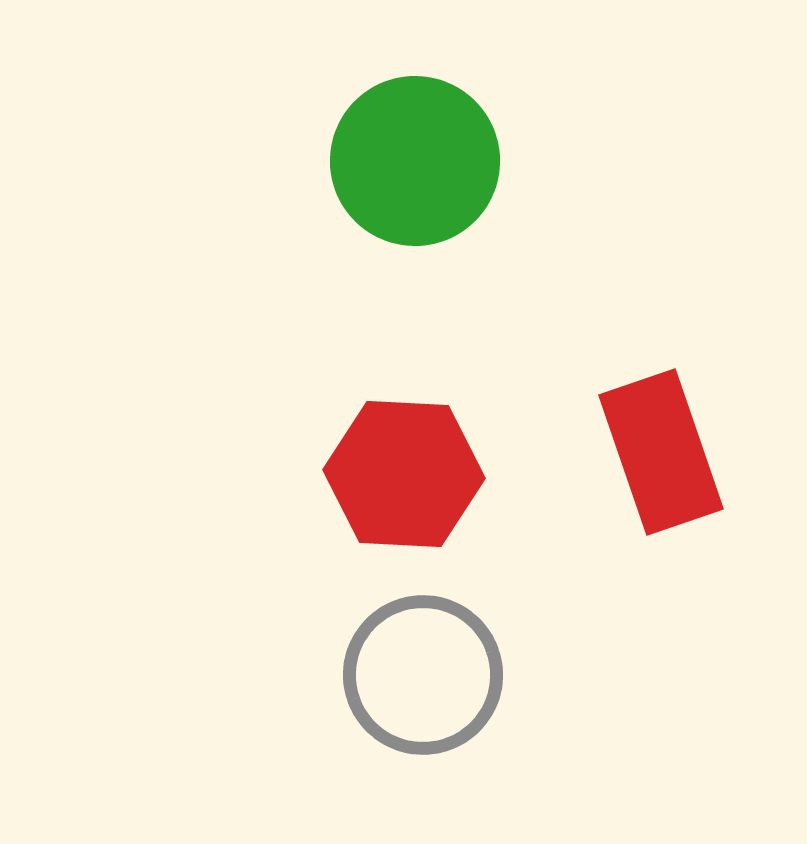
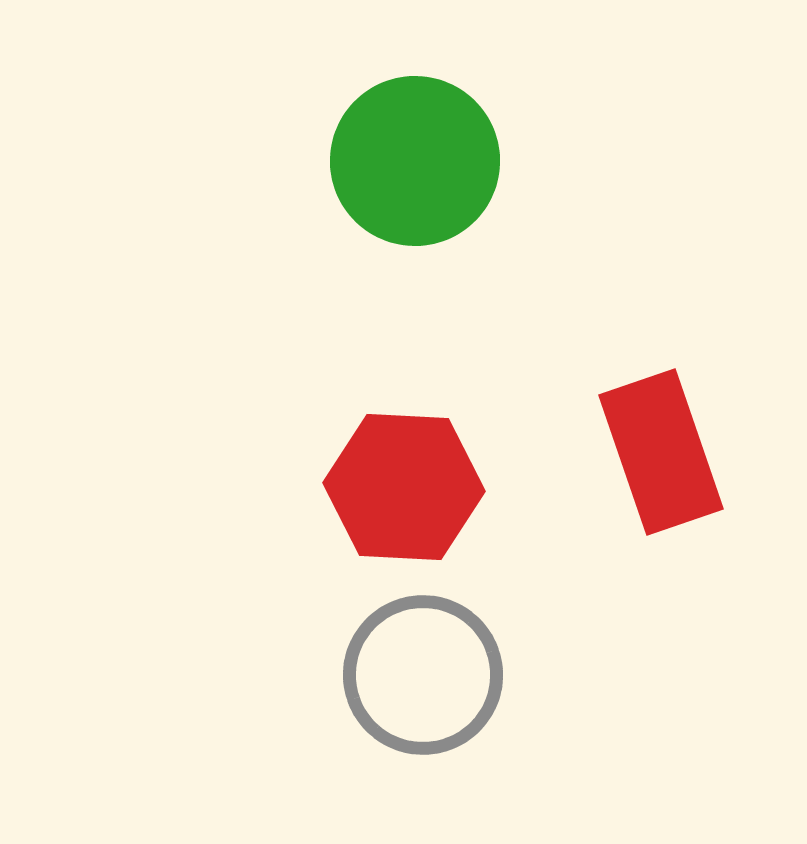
red hexagon: moved 13 px down
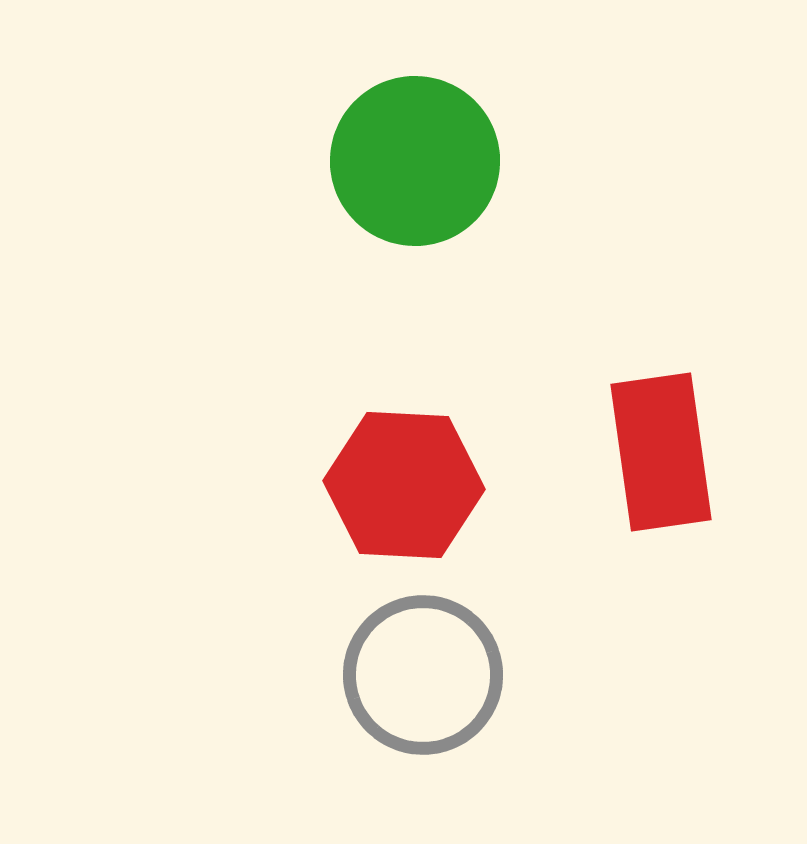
red rectangle: rotated 11 degrees clockwise
red hexagon: moved 2 px up
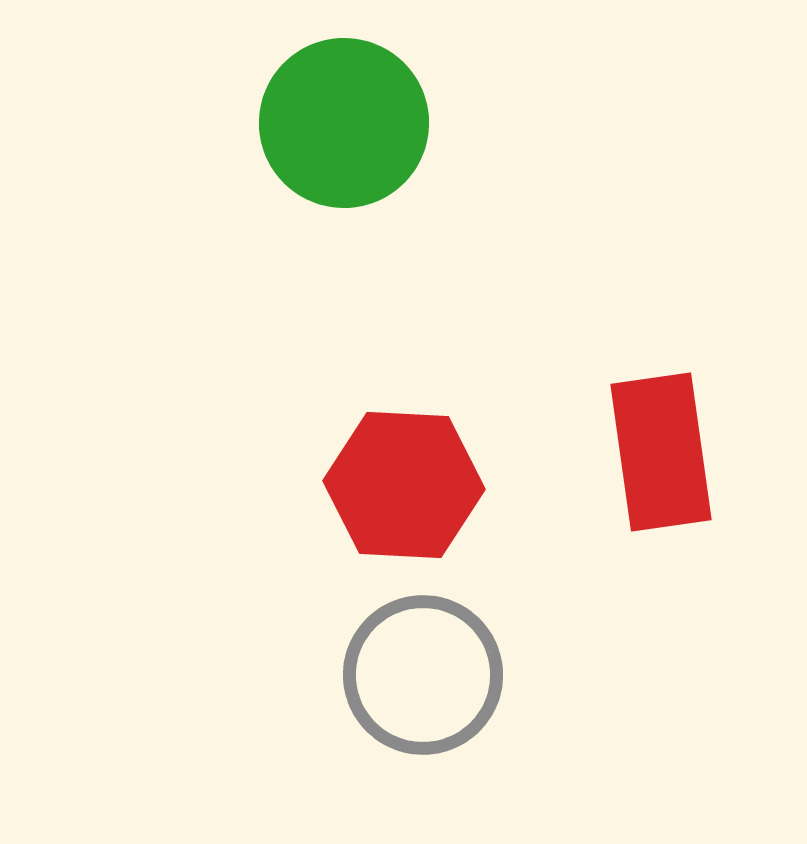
green circle: moved 71 px left, 38 px up
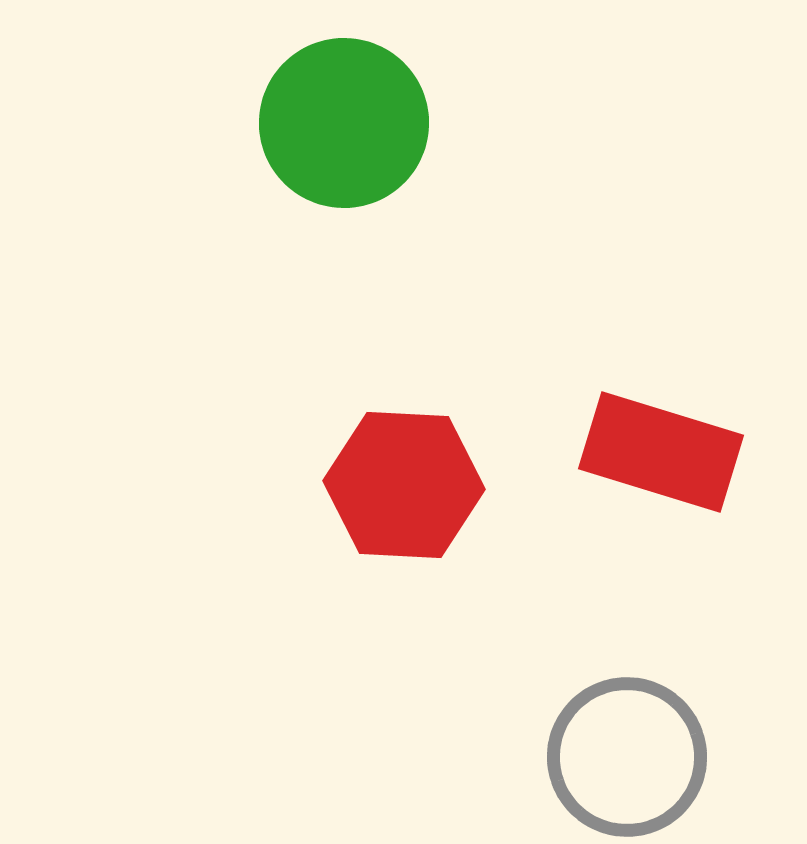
red rectangle: rotated 65 degrees counterclockwise
gray circle: moved 204 px right, 82 px down
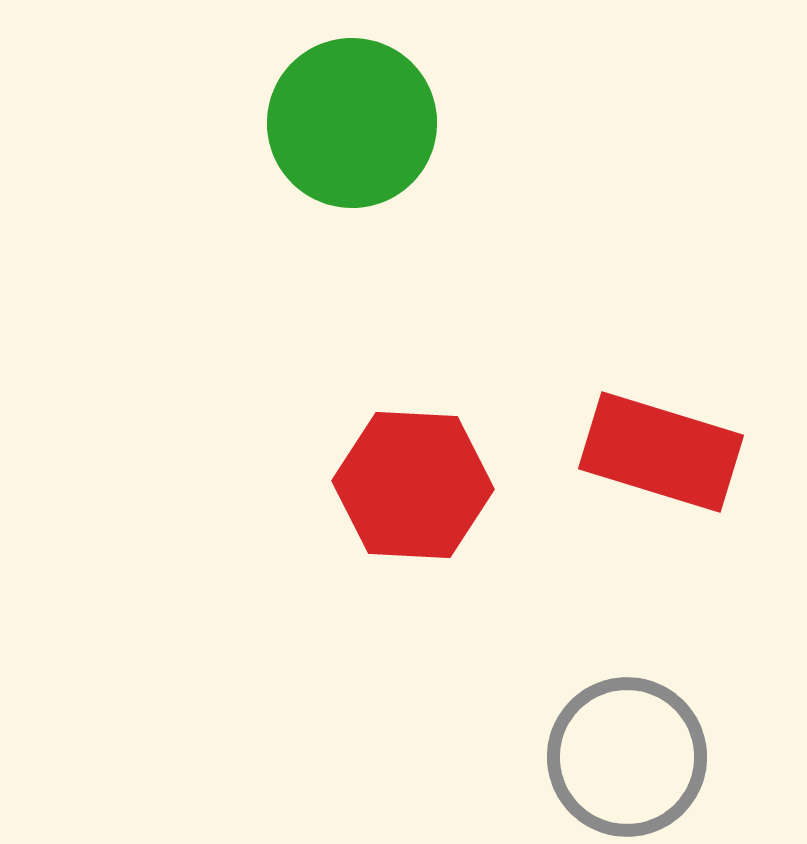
green circle: moved 8 px right
red hexagon: moved 9 px right
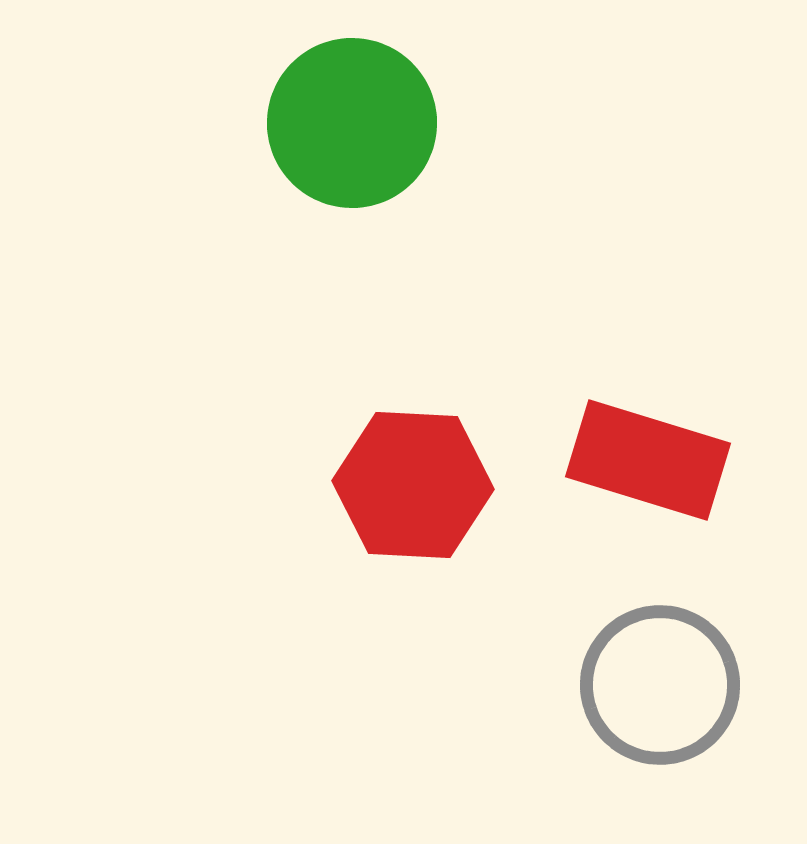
red rectangle: moved 13 px left, 8 px down
gray circle: moved 33 px right, 72 px up
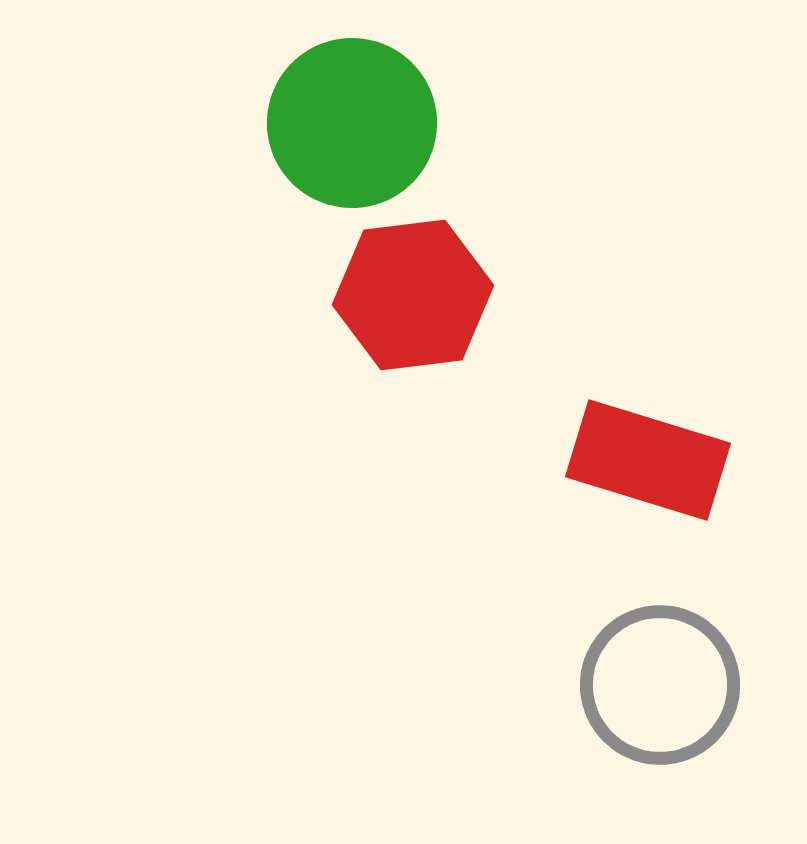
red hexagon: moved 190 px up; rotated 10 degrees counterclockwise
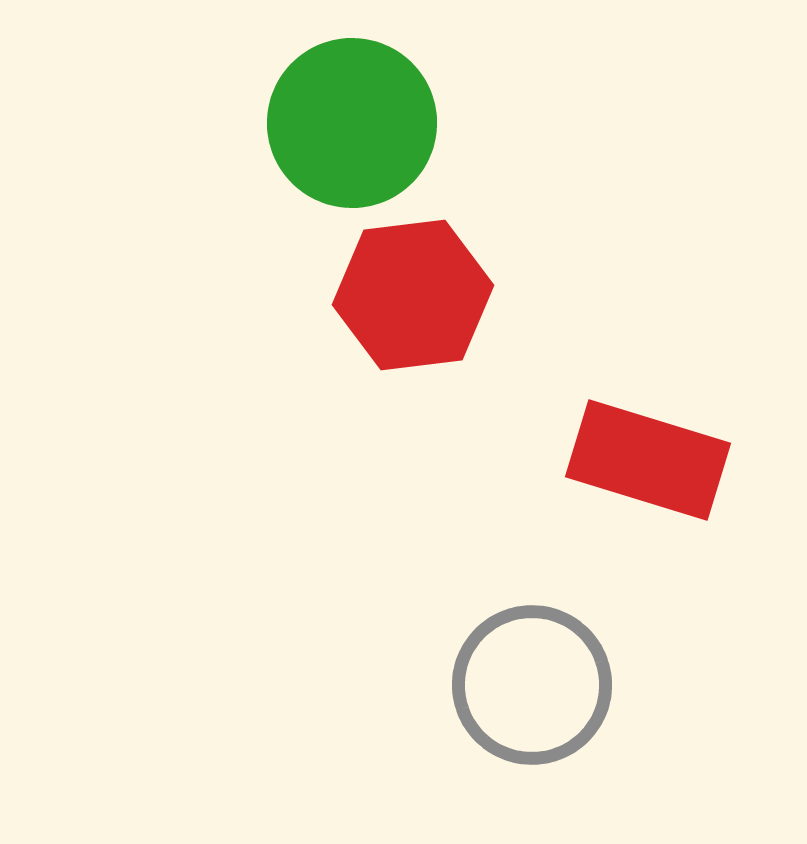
gray circle: moved 128 px left
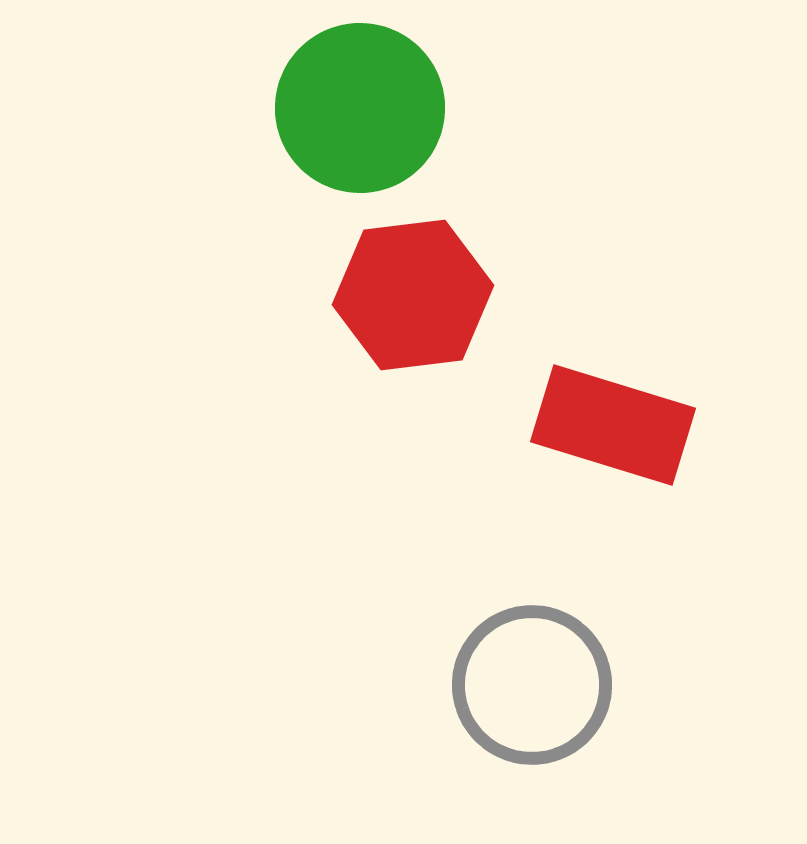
green circle: moved 8 px right, 15 px up
red rectangle: moved 35 px left, 35 px up
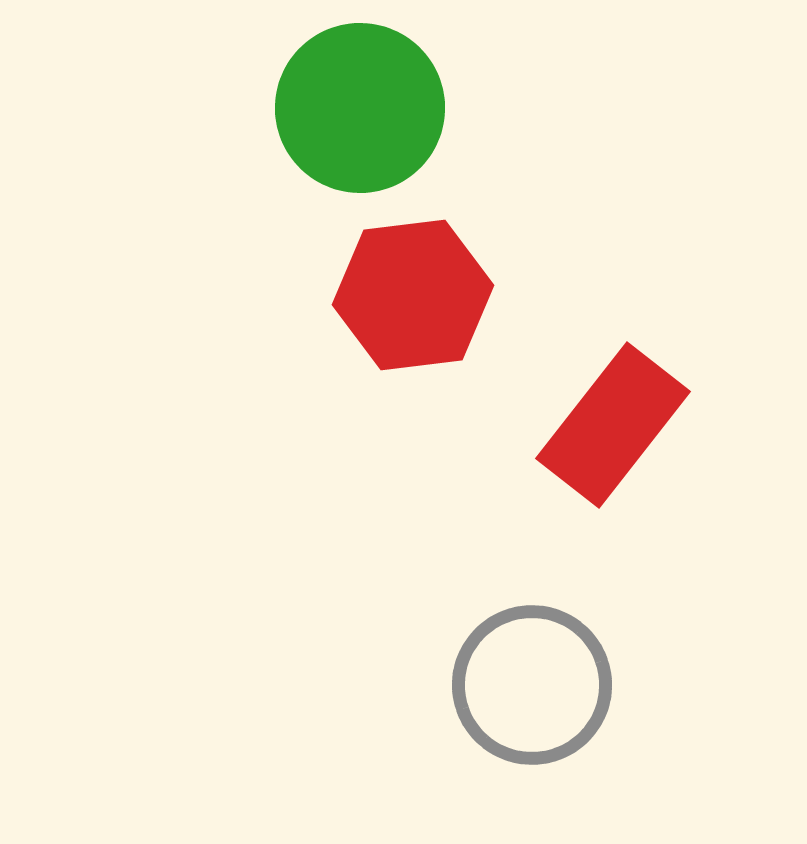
red rectangle: rotated 69 degrees counterclockwise
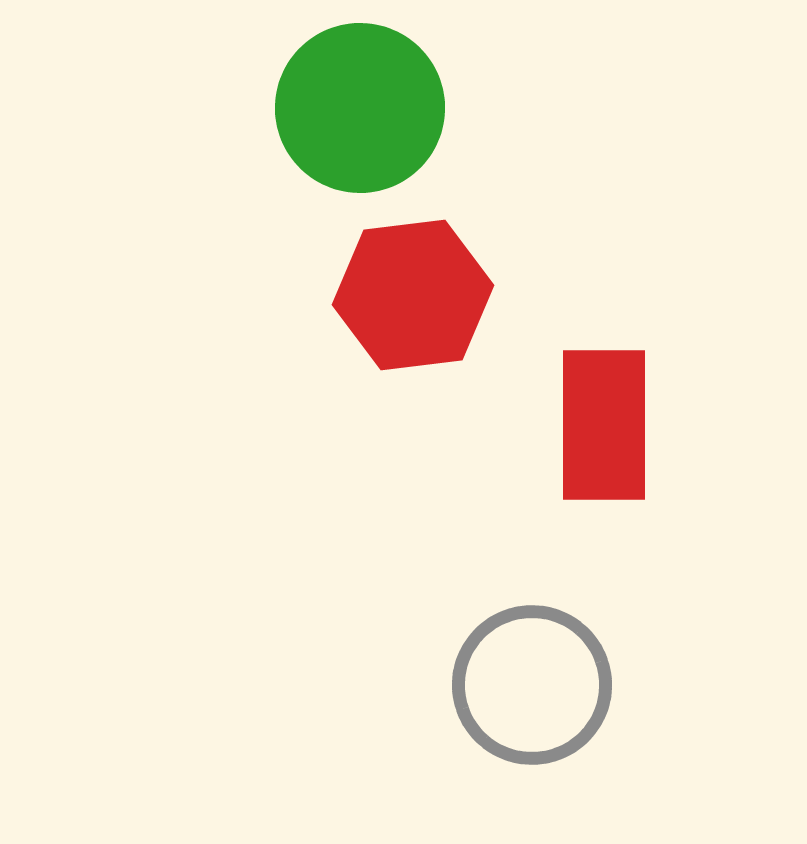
red rectangle: moved 9 px left; rotated 38 degrees counterclockwise
